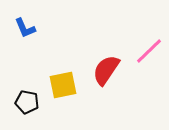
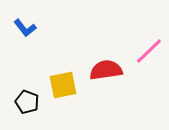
blue L-shape: rotated 15 degrees counterclockwise
red semicircle: rotated 48 degrees clockwise
black pentagon: rotated 10 degrees clockwise
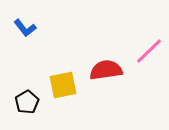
black pentagon: rotated 20 degrees clockwise
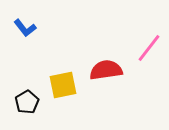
pink line: moved 3 px up; rotated 8 degrees counterclockwise
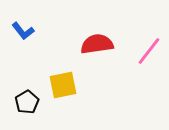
blue L-shape: moved 2 px left, 3 px down
pink line: moved 3 px down
red semicircle: moved 9 px left, 26 px up
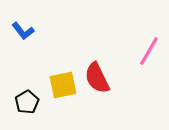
red semicircle: moved 34 px down; rotated 108 degrees counterclockwise
pink line: rotated 8 degrees counterclockwise
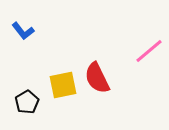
pink line: rotated 20 degrees clockwise
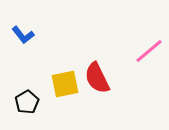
blue L-shape: moved 4 px down
yellow square: moved 2 px right, 1 px up
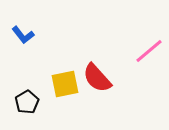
red semicircle: rotated 16 degrees counterclockwise
